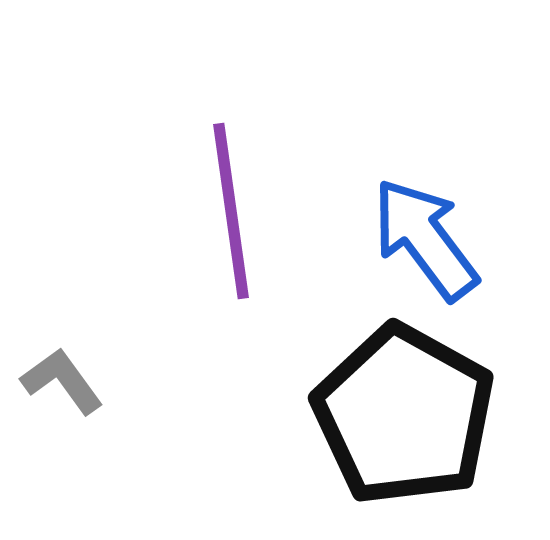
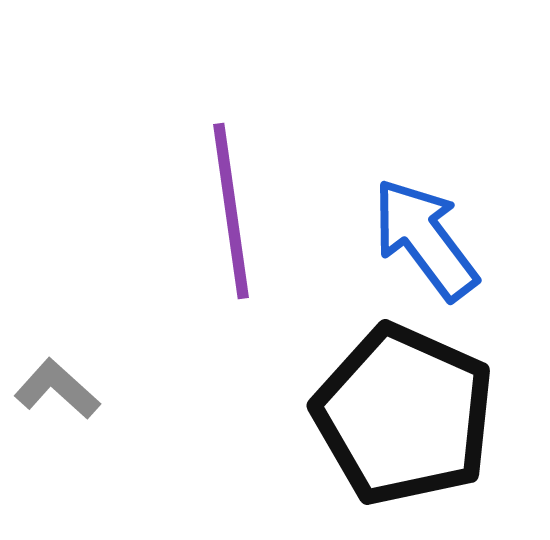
gray L-shape: moved 5 px left, 8 px down; rotated 12 degrees counterclockwise
black pentagon: rotated 5 degrees counterclockwise
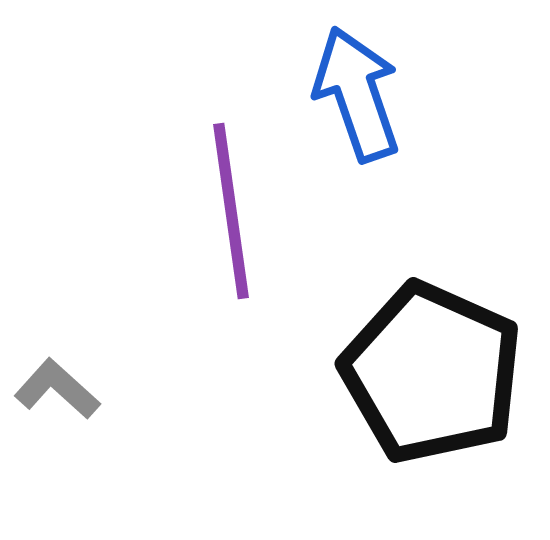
blue arrow: moved 68 px left, 145 px up; rotated 18 degrees clockwise
black pentagon: moved 28 px right, 42 px up
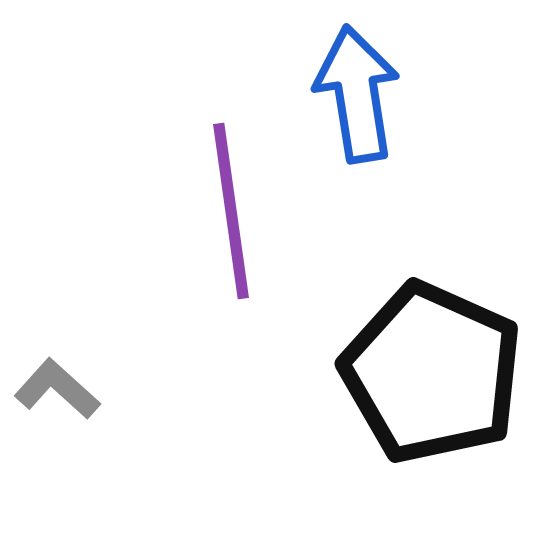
blue arrow: rotated 10 degrees clockwise
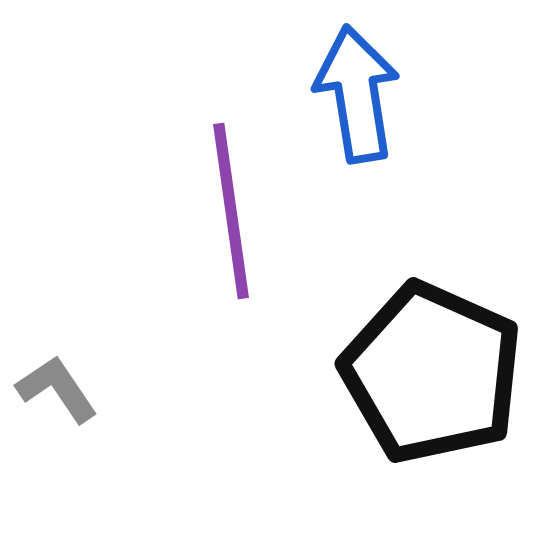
gray L-shape: rotated 14 degrees clockwise
